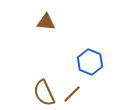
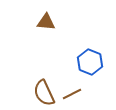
brown line: rotated 18 degrees clockwise
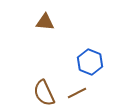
brown triangle: moved 1 px left
brown line: moved 5 px right, 1 px up
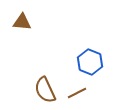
brown triangle: moved 23 px left
brown semicircle: moved 1 px right, 3 px up
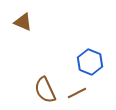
brown triangle: moved 1 px right; rotated 18 degrees clockwise
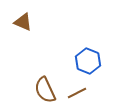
blue hexagon: moved 2 px left, 1 px up
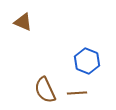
blue hexagon: moved 1 px left
brown line: rotated 24 degrees clockwise
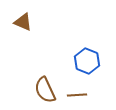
brown line: moved 2 px down
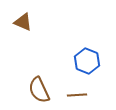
brown semicircle: moved 6 px left
